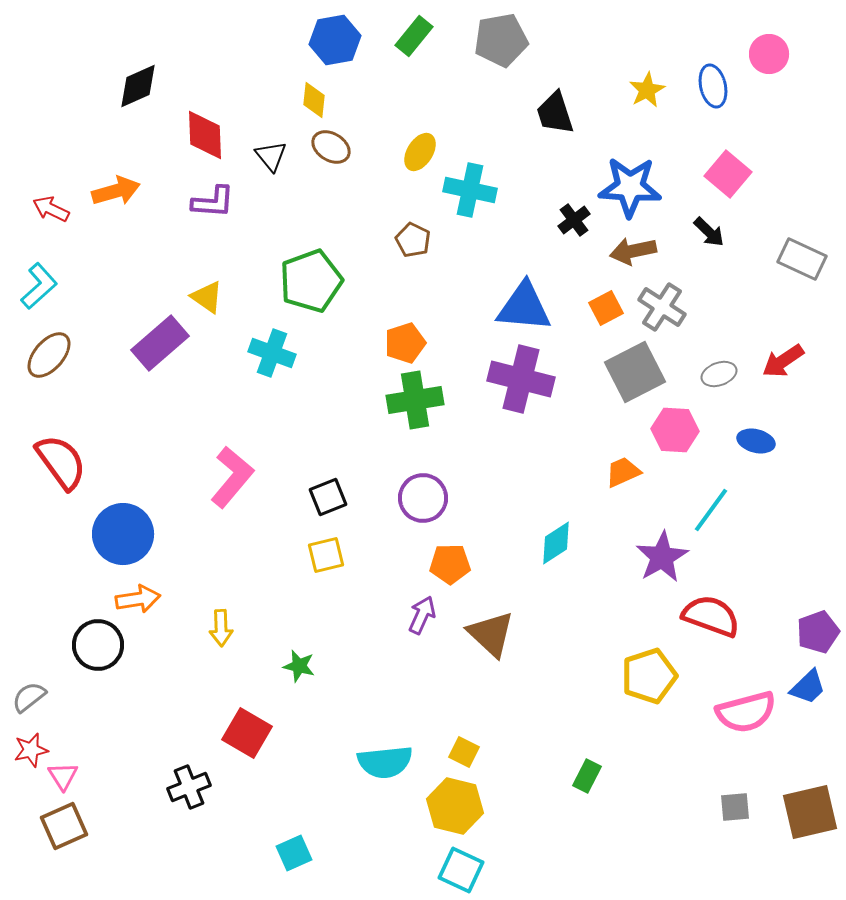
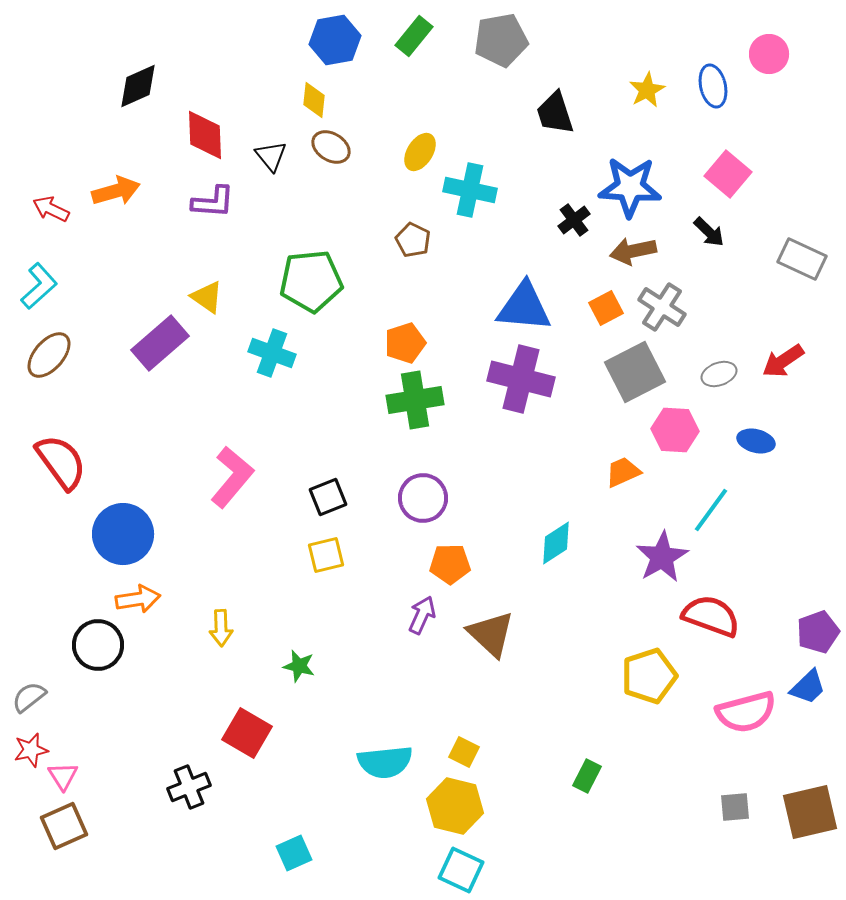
green pentagon at (311, 281): rotated 14 degrees clockwise
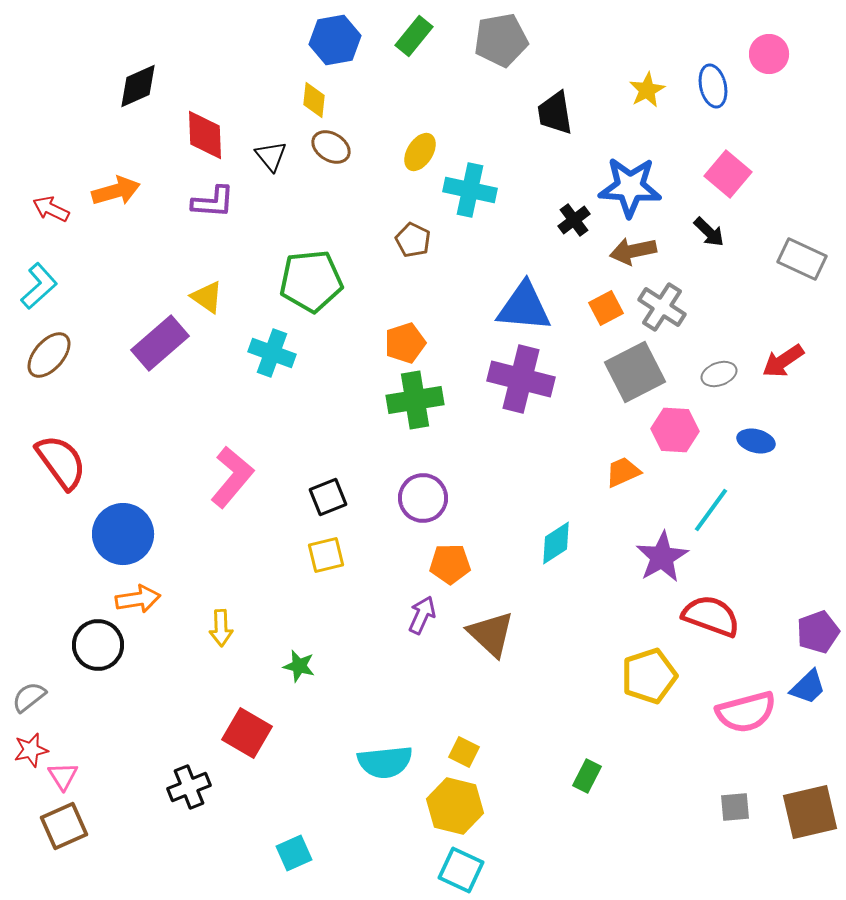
black trapezoid at (555, 113): rotated 9 degrees clockwise
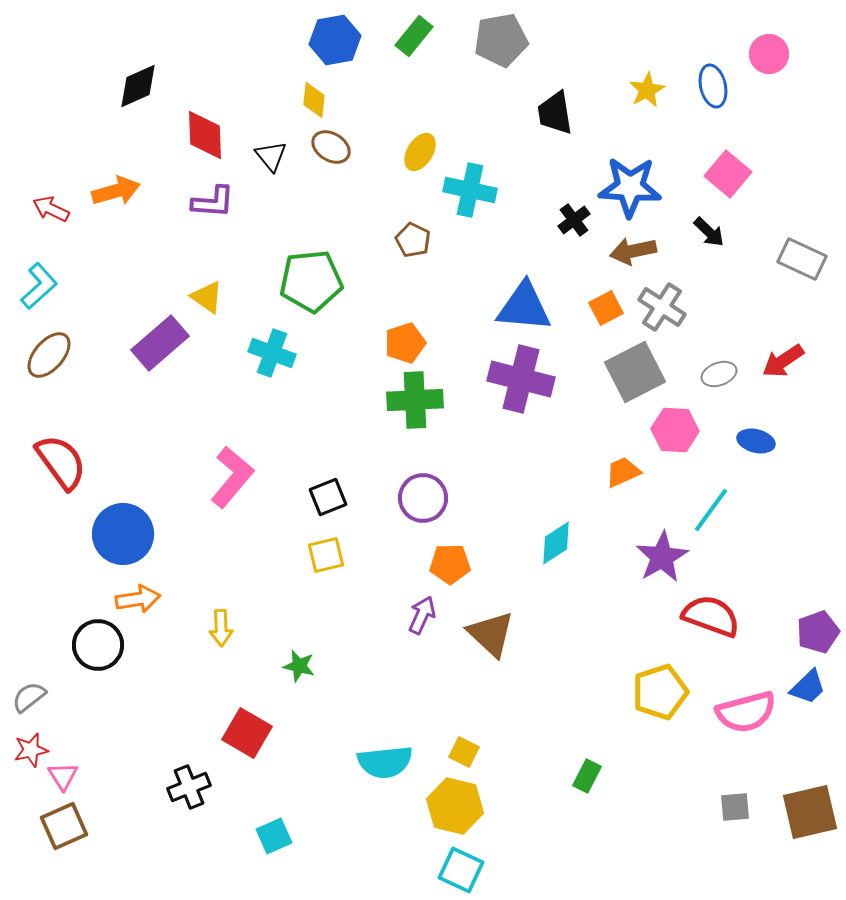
green cross at (415, 400): rotated 6 degrees clockwise
yellow pentagon at (649, 676): moved 11 px right, 16 px down
cyan square at (294, 853): moved 20 px left, 17 px up
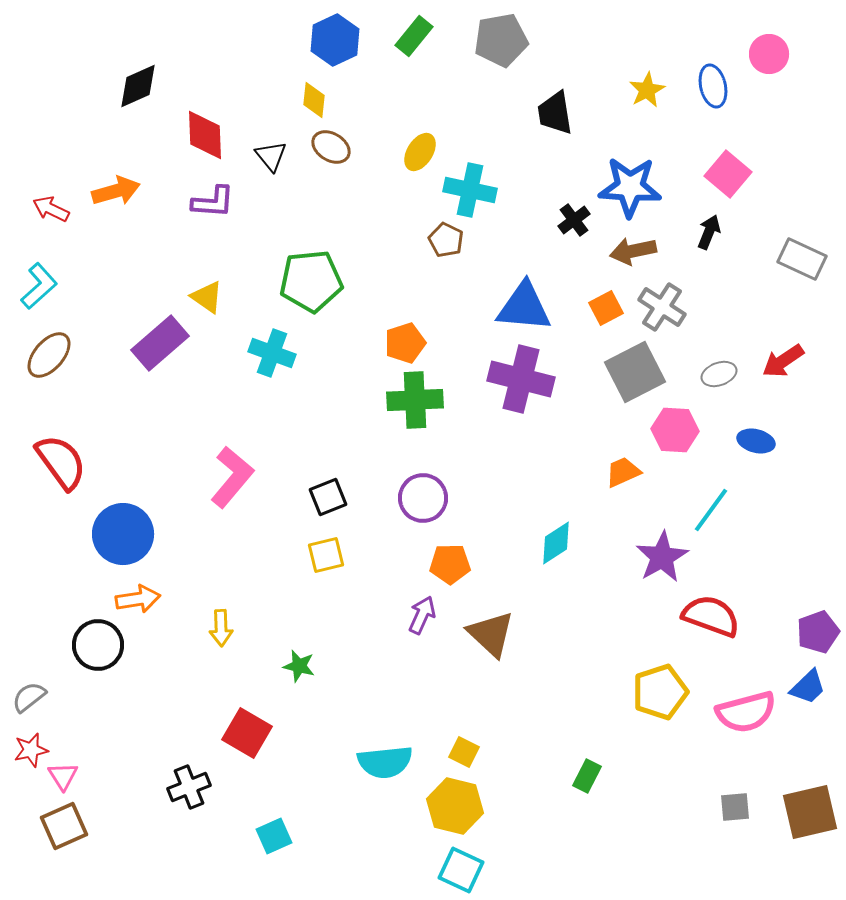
blue hexagon at (335, 40): rotated 15 degrees counterclockwise
black arrow at (709, 232): rotated 112 degrees counterclockwise
brown pentagon at (413, 240): moved 33 px right
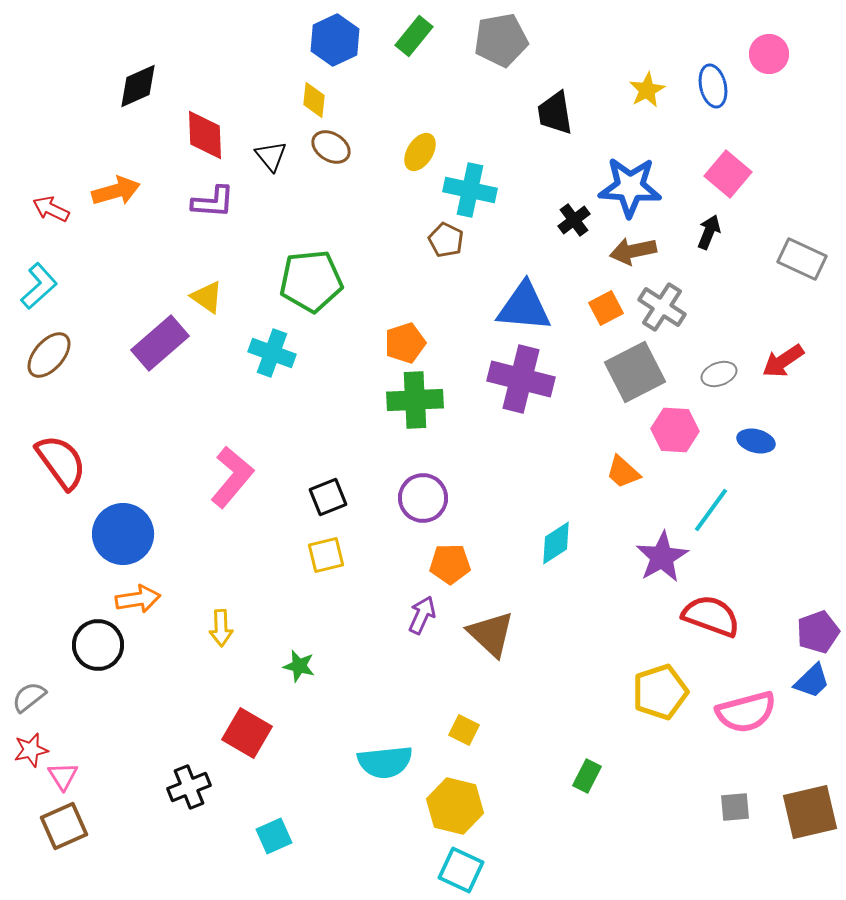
orange trapezoid at (623, 472): rotated 114 degrees counterclockwise
blue trapezoid at (808, 687): moved 4 px right, 6 px up
yellow square at (464, 752): moved 22 px up
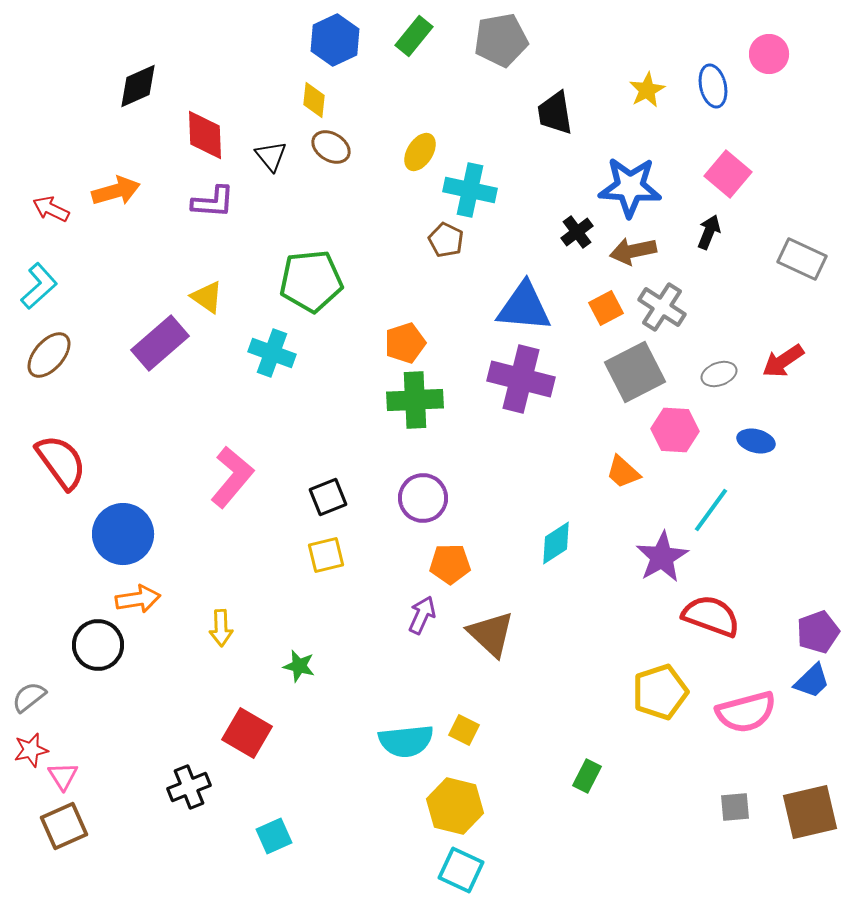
black cross at (574, 220): moved 3 px right, 12 px down
cyan semicircle at (385, 762): moved 21 px right, 21 px up
